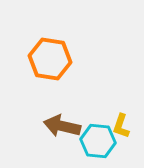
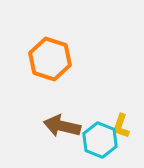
orange hexagon: rotated 9 degrees clockwise
cyan hexagon: moved 2 px right, 1 px up; rotated 16 degrees clockwise
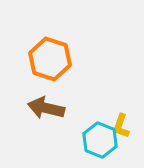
brown arrow: moved 16 px left, 18 px up
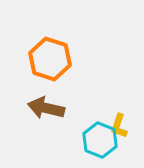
yellow L-shape: moved 2 px left
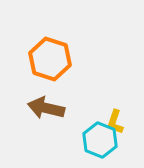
yellow L-shape: moved 4 px left, 4 px up
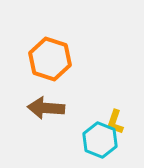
brown arrow: rotated 9 degrees counterclockwise
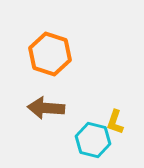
orange hexagon: moved 5 px up
cyan hexagon: moved 7 px left; rotated 8 degrees counterclockwise
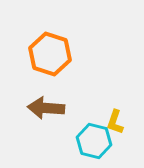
cyan hexagon: moved 1 px right, 1 px down
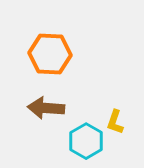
orange hexagon: rotated 15 degrees counterclockwise
cyan hexagon: moved 8 px left; rotated 16 degrees clockwise
